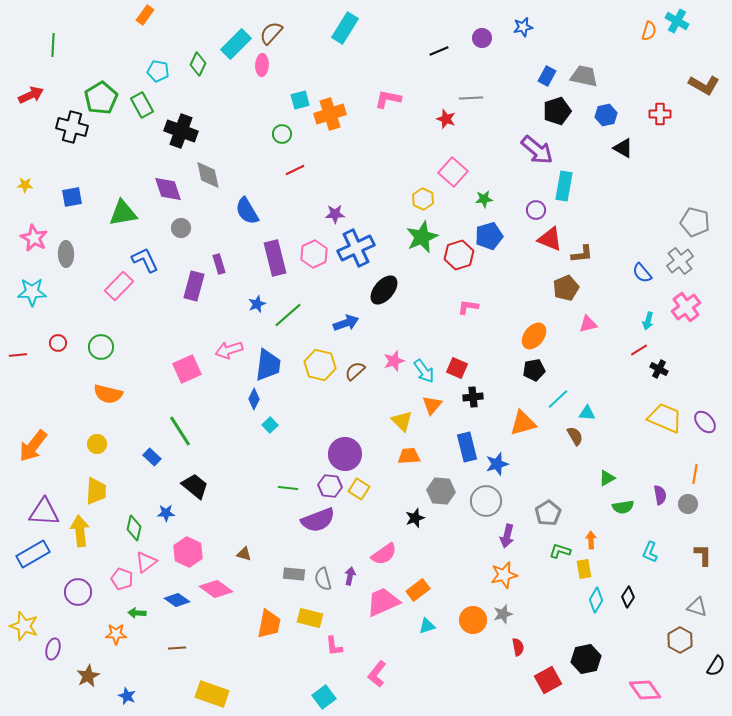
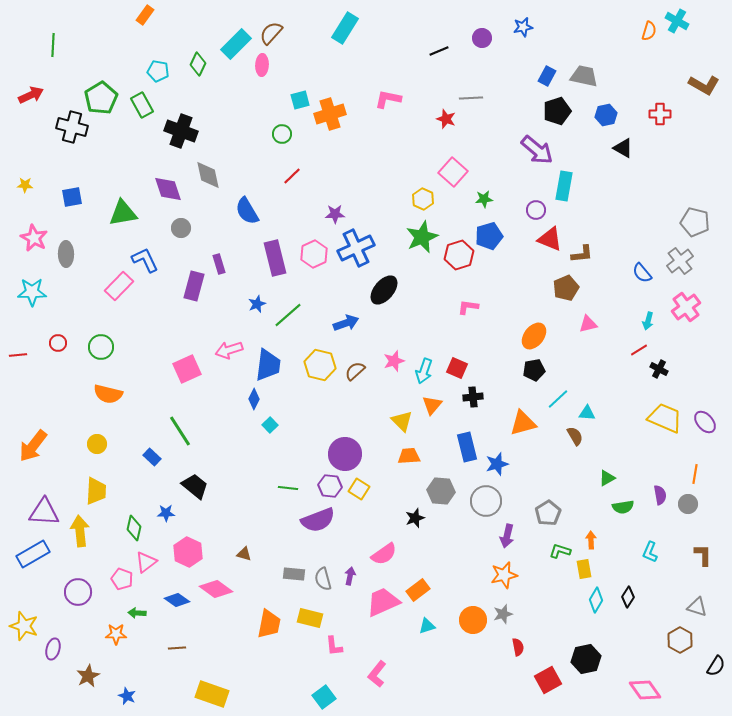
red line at (295, 170): moved 3 px left, 6 px down; rotated 18 degrees counterclockwise
cyan arrow at (424, 371): rotated 55 degrees clockwise
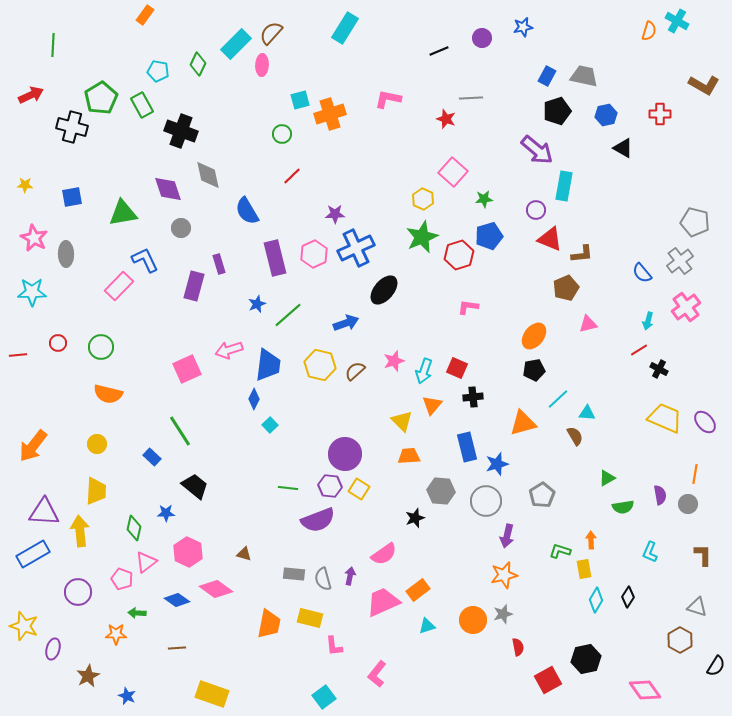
gray pentagon at (548, 513): moved 6 px left, 18 px up
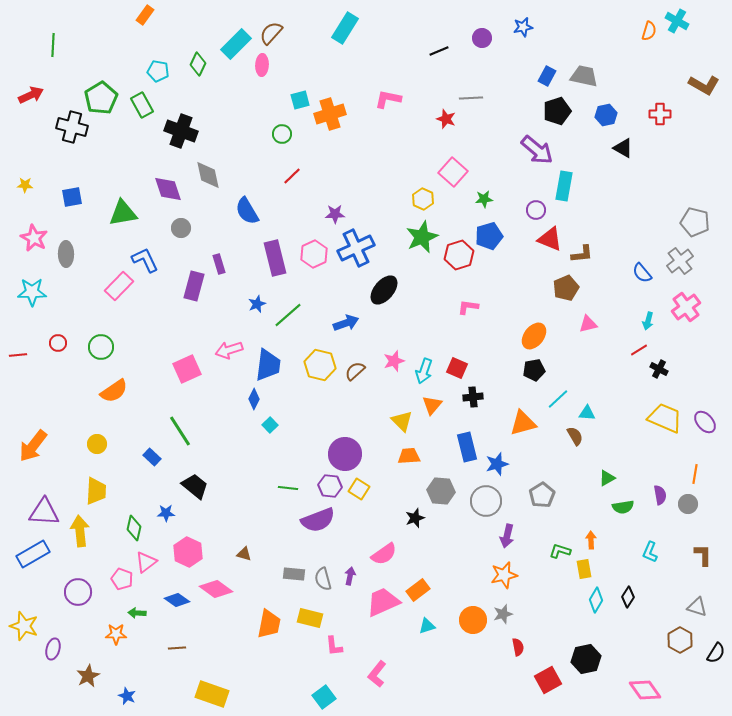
orange semicircle at (108, 394): moved 6 px right, 3 px up; rotated 48 degrees counterclockwise
black semicircle at (716, 666): moved 13 px up
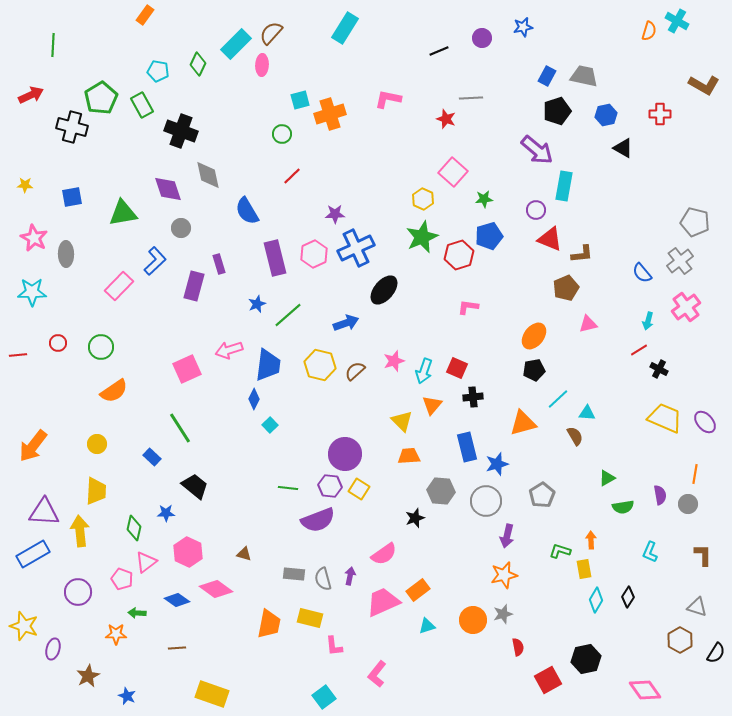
blue L-shape at (145, 260): moved 10 px right, 1 px down; rotated 72 degrees clockwise
green line at (180, 431): moved 3 px up
